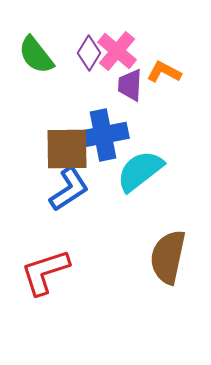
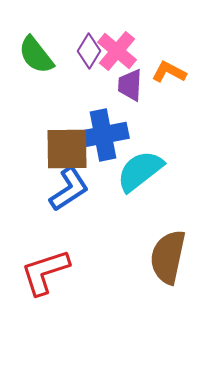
purple diamond: moved 2 px up
orange L-shape: moved 5 px right
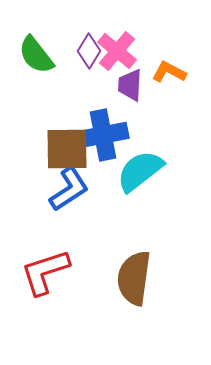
brown semicircle: moved 34 px left, 21 px down; rotated 4 degrees counterclockwise
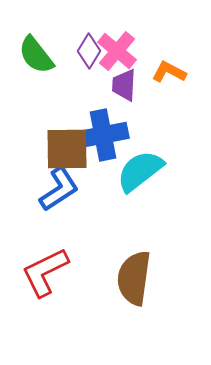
purple trapezoid: moved 6 px left
blue L-shape: moved 10 px left
red L-shape: rotated 8 degrees counterclockwise
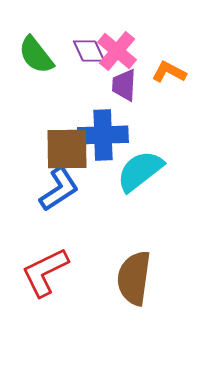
purple diamond: rotated 56 degrees counterclockwise
blue cross: rotated 9 degrees clockwise
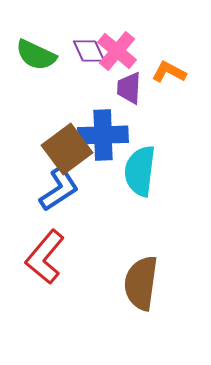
green semicircle: rotated 27 degrees counterclockwise
purple trapezoid: moved 5 px right, 3 px down
brown square: rotated 36 degrees counterclockwise
cyan semicircle: rotated 45 degrees counterclockwise
red L-shape: moved 15 px up; rotated 24 degrees counterclockwise
brown semicircle: moved 7 px right, 5 px down
